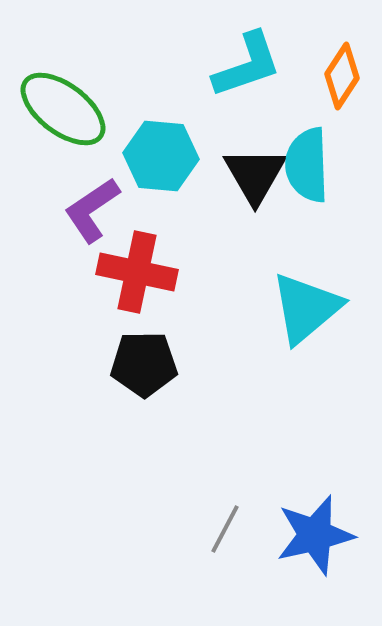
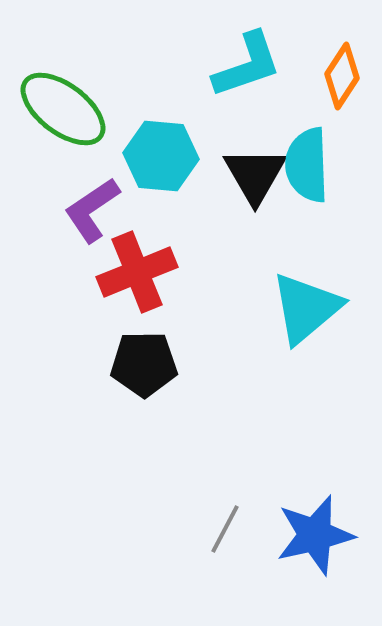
red cross: rotated 34 degrees counterclockwise
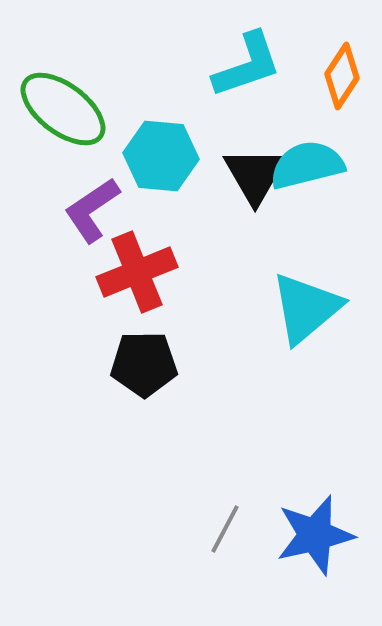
cyan semicircle: rotated 78 degrees clockwise
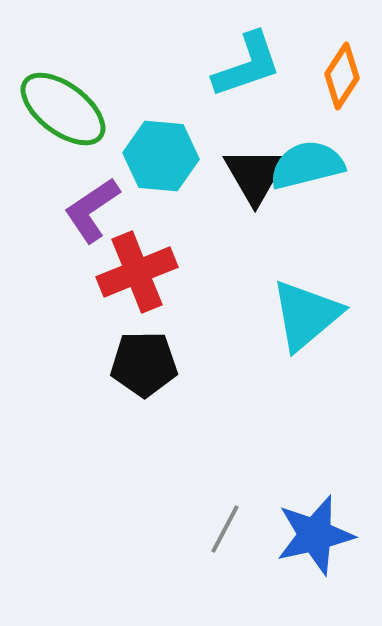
cyan triangle: moved 7 px down
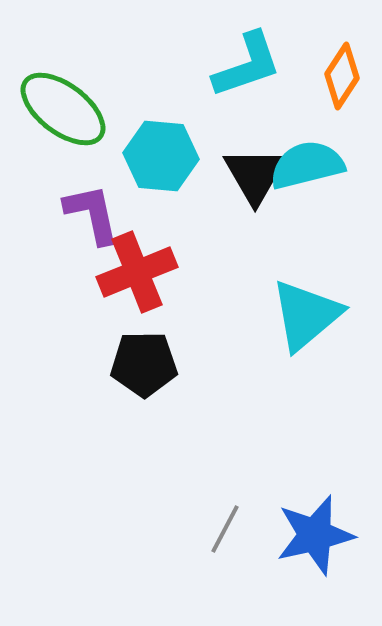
purple L-shape: moved 4 px down; rotated 112 degrees clockwise
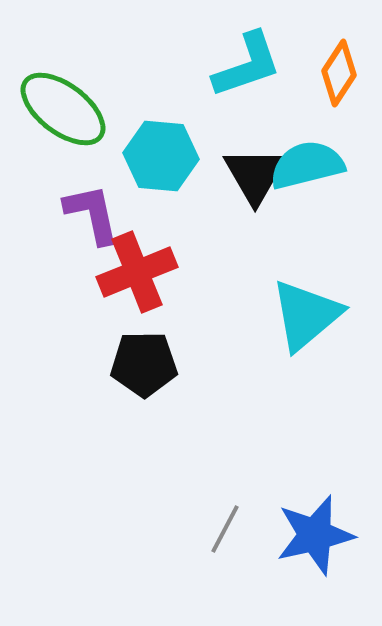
orange diamond: moved 3 px left, 3 px up
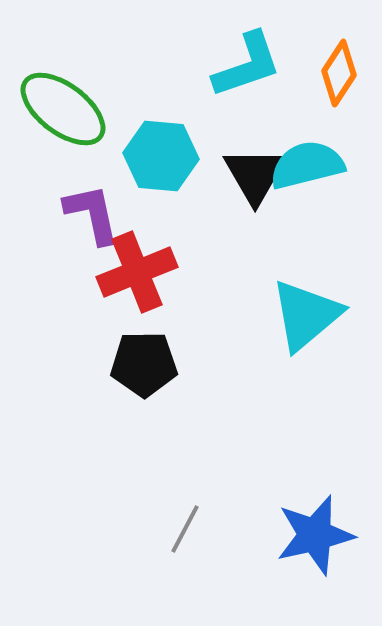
gray line: moved 40 px left
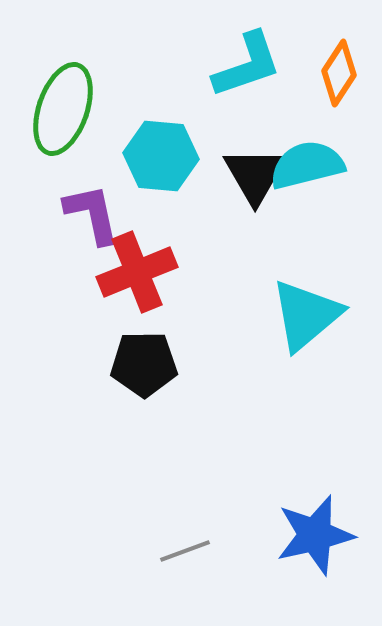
green ellipse: rotated 72 degrees clockwise
gray line: moved 22 px down; rotated 42 degrees clockwise
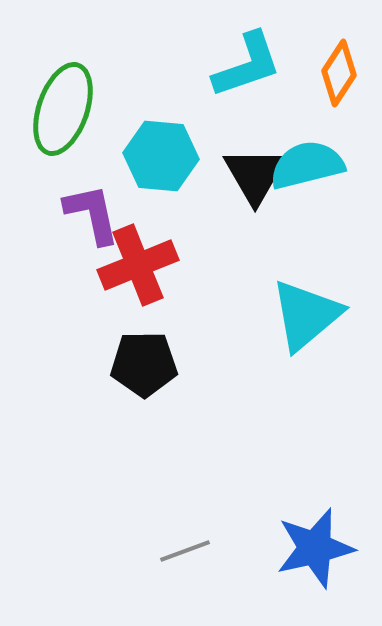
red cross: moved 1 px right, 7 px up
blue star: moved 13 px down
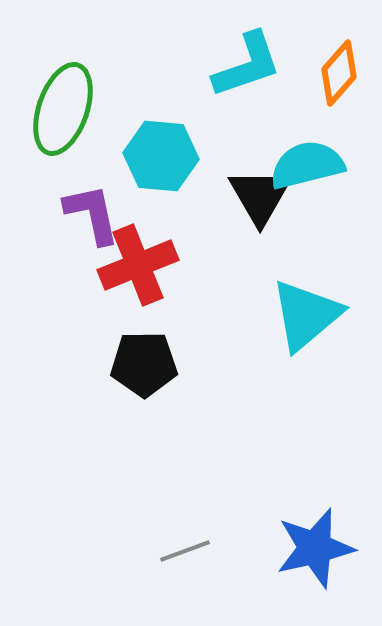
orange diamond: rotated 8 degrees clockwise
black triangle: moved 5 px right, 21 px down
